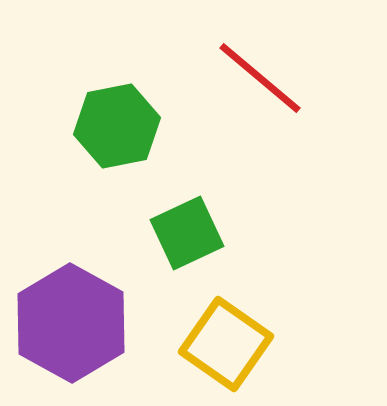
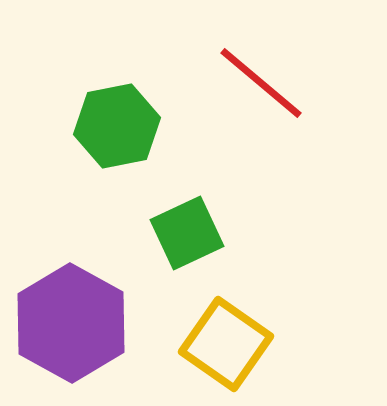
red line: moved 1 px right, 5 px down
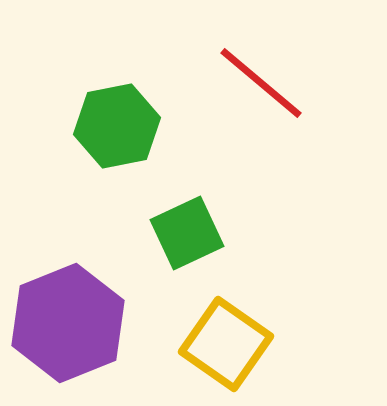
purple hexagon: moved 3 px left; rotated 9 degrees clockwise
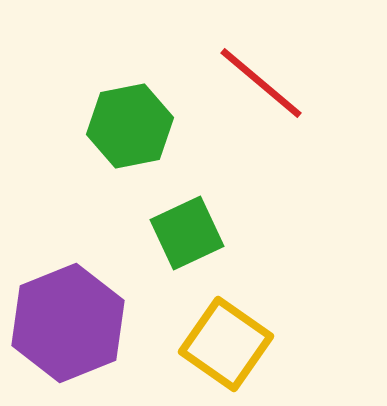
green hexagon: moved 13 px right
